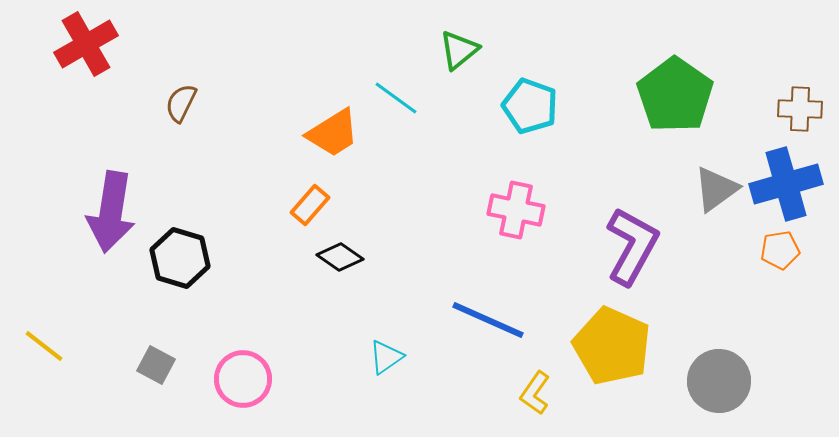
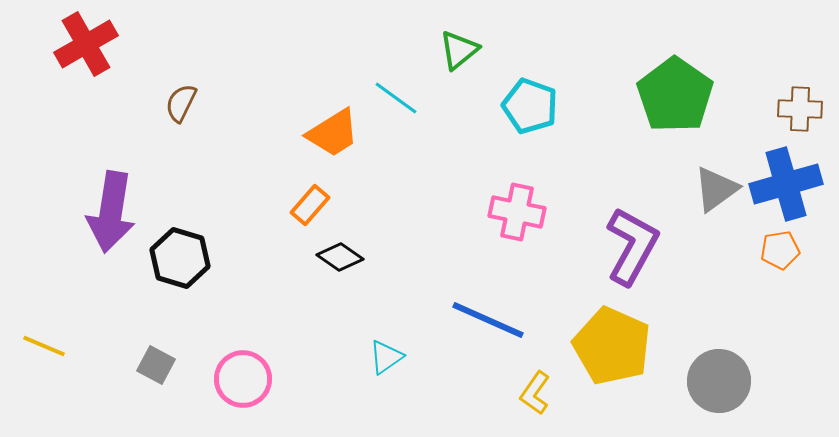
pink cross: moved 1 px right, 2 px down
yellow line: rotated 15 degrees counterclockwise
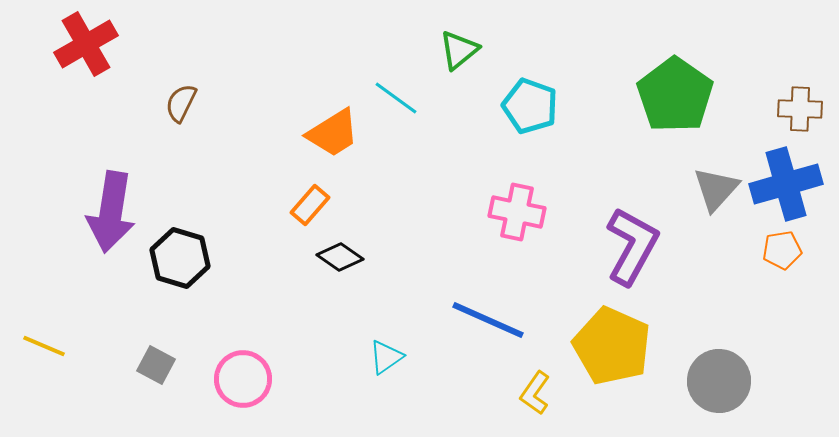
gray triangle: rotated 12 degrees counterclockwise
orange pentagon: moved 2 px right
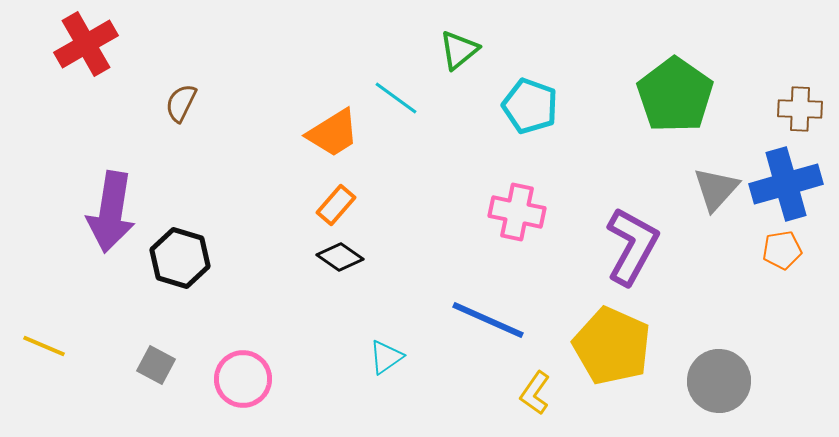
orange rectangle: moved 26 px right
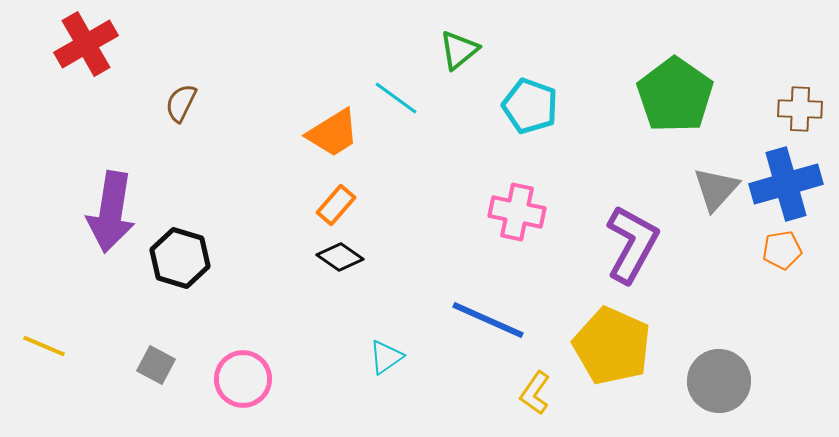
purple L-shape: moved 2 px up
